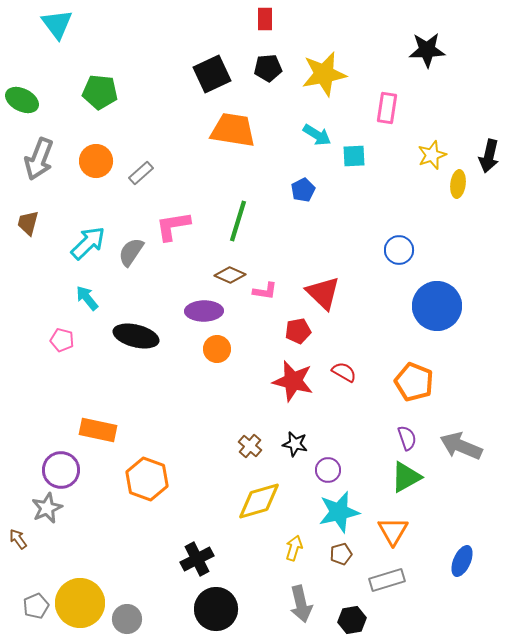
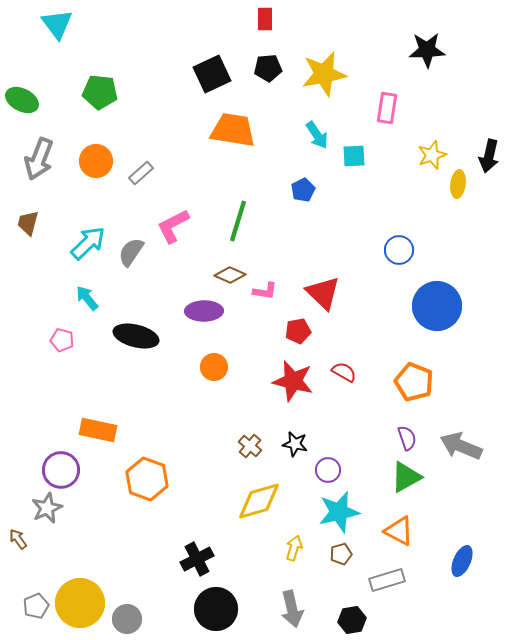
cyan arrow at (317, 135): rotated 24 degrees clockwise
pink L-shape at (173, 226): rotated 18 degrees counterclockwise
orange circle at (217, 349): moved 3 px left, 18 px down
orange triangle at (393, 531): moved 6 px right; rotated 32 degrees counterclockwise
gray arrow at (301, 604): moved 9 px left, 5 px down
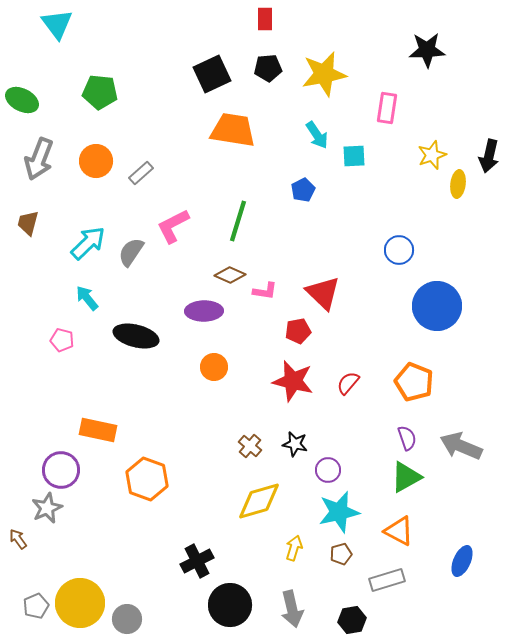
red semicircle at (344, 372): moved 4 px right, 11 px down; rotated 80 degrees counterclockwise
black cross at (197, 559): moved 2 px down
black circle at (216, 609): moved 14 px right, 4 px up
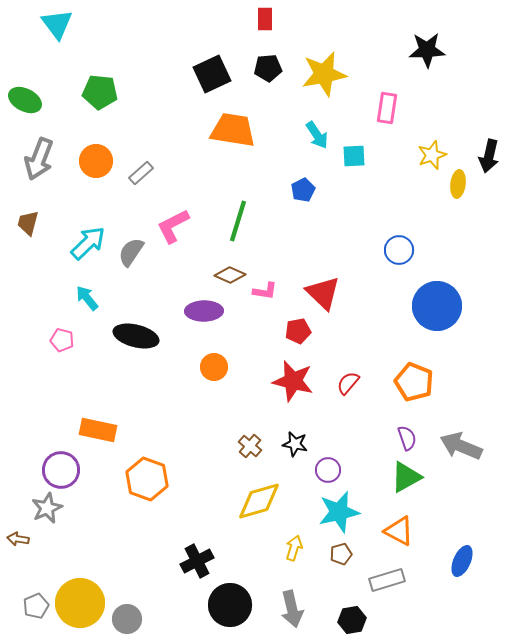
green ellipse at (22, 100): moved 3 px right
brown arrow at (18, 539): rotated 45 degrees counterclockwise
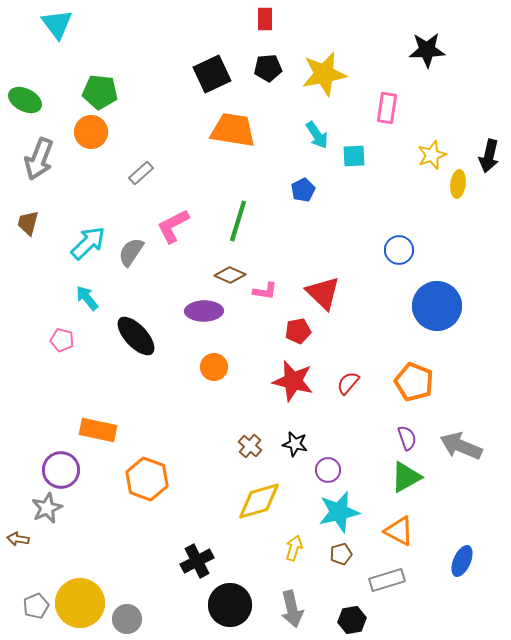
orange circle at (96, 161): moved 5 px left, 29 px up
black ellipse at (136, 336): rotated 33 degrees clockwise
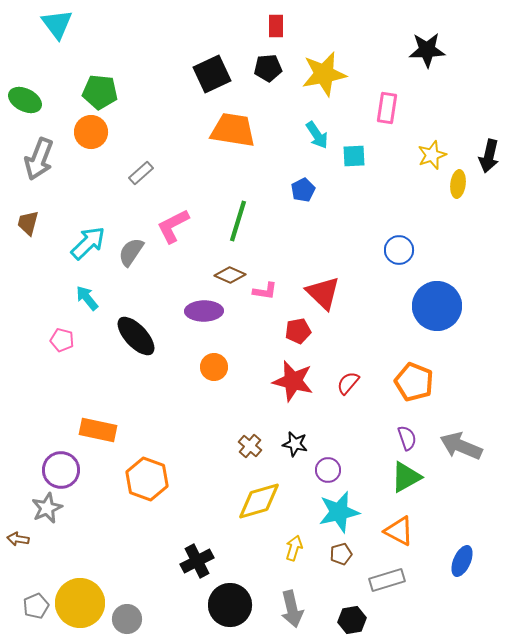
red rectangle at (265, 19): moved 11 px right, 7 px down
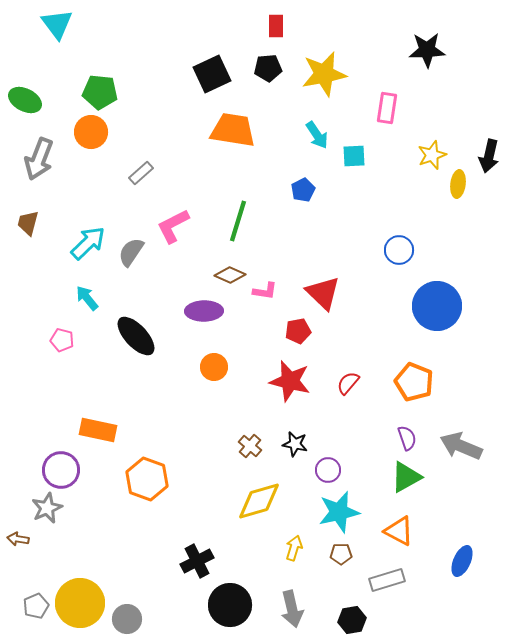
red star at (293, 381): moved 3 px left
brown pentagon at (341, 554): rotated 15 degrees clockwise
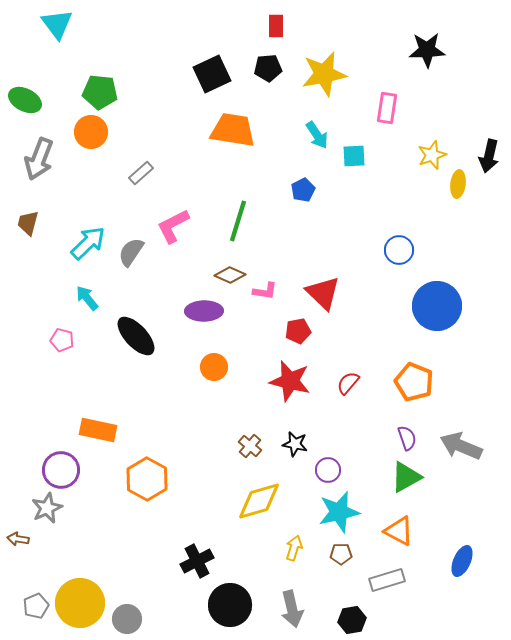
orange hexagon at (147, 479): rotated 9 degrees clockwise
